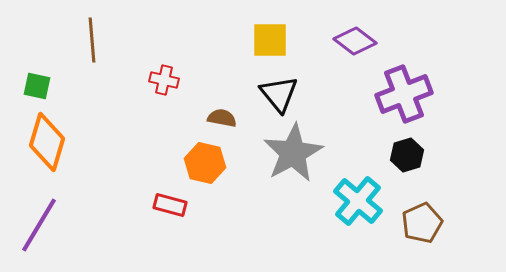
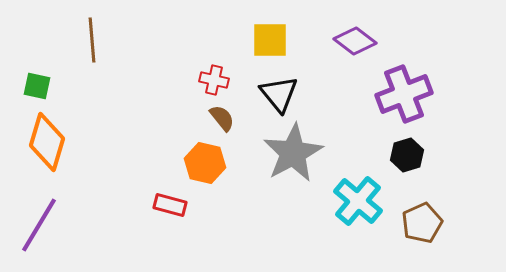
red cross: moved 50 px right
brown semicircle: rotated 40 degrees clockwise
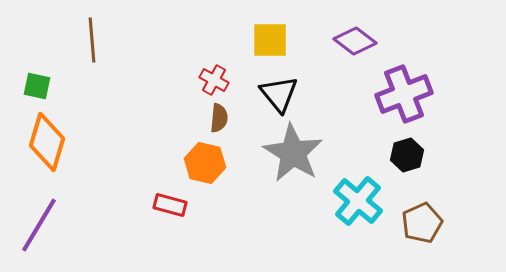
red cross: rotated 16 degrees clockwise
brown semicircle: moved 3 px left; rotated 44 degrees clockwise
gray star: rotated 12 degrees counterclockwise
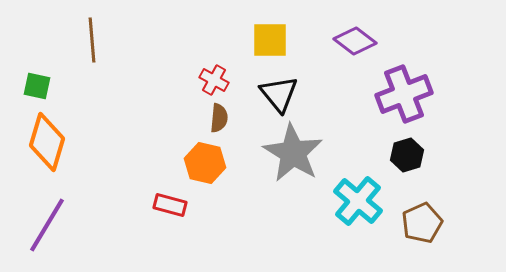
purple line: moved 8 px right
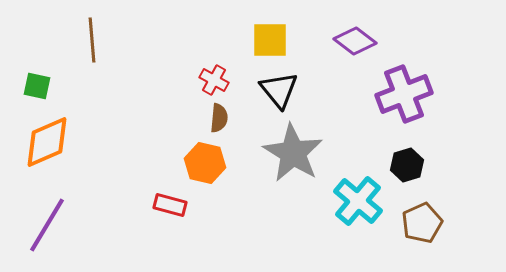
black triangle: moved 4 px up
orange diamond: rotated 50 degrees clockwise
black hexagon: moved 10 px down
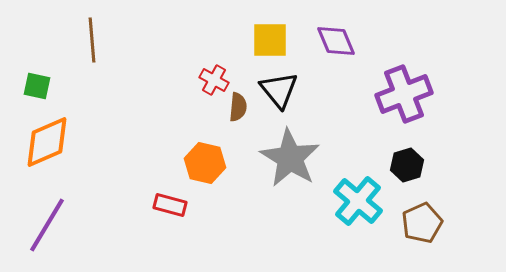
purple diamond: moved 19 px left; rotated 30 degrees clockwise
brown semicircle: moved 19 px right, 11 px up
gray star: moved 3 px left, 5 px down
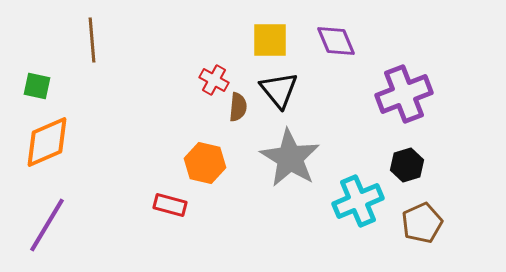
cyan cross: rotated 27 degrees clockwise
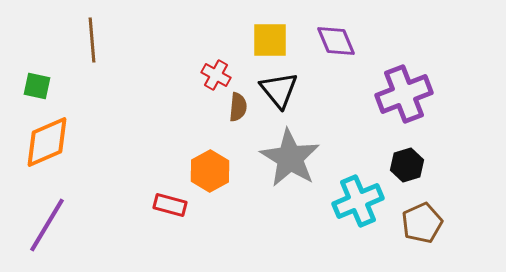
red cross: moved 2 px right, 5 px up
orange hexagon: moved 5 px right, 8 px down; rotated 18 degrees clockwise
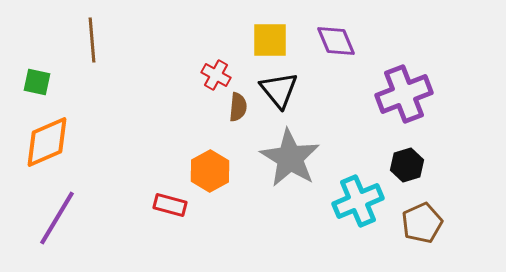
green square: moved 4 px up
purple line: moved 10 px right, 7 px up
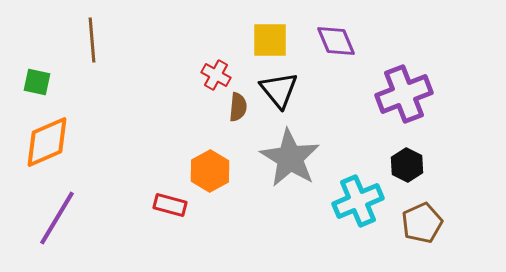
black hexagon: rotated 16 degrees counterclockwise
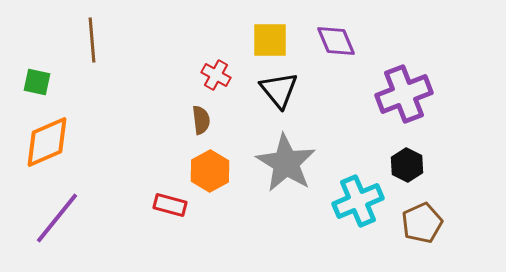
brown semicircle: moved 37 px left, 13 px down; rotated 12 degrees counterclockwise
gray star: moved 4 px left, 5 px down
purple line: rotated 8 degrees clockwise
